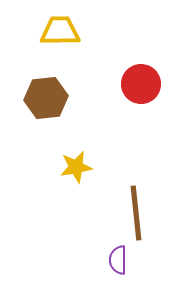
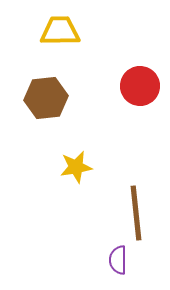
red circle: moved 1 px left, 2 px down
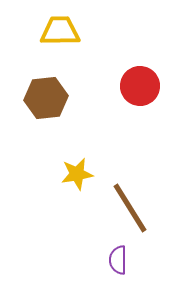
yellow star: moved 1 px right, 7 px down
brown line: moved 6 px left, 5 px up; rotated 26 degrees counterclockwise
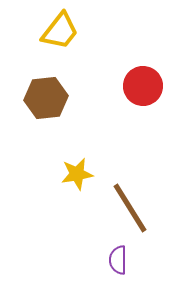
yellow trapezoid: rotated 129 degrees clockwise
red circle: moved 3 px right
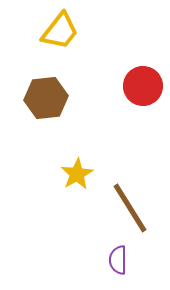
yellow star: rotated 20 degrees counterclockwise
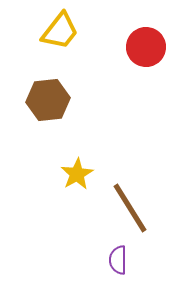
red circle: moved 3 px right, 39 px up
brown hexagon: moved 2 px right, 2 px down
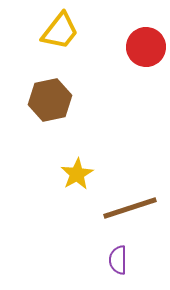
brown hexagon: moved 2 px right; rotated 6 degrees counterclockwise
brown line: rotated 76 degrees counterclockwise
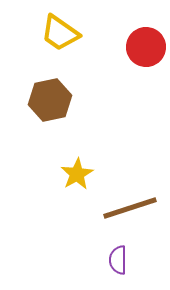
yellow trapezoid: moved 2 px down; rotated 87 degrees clockwise
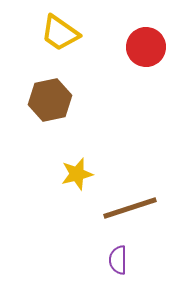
yellow star: rotated 16 degrees clockwise
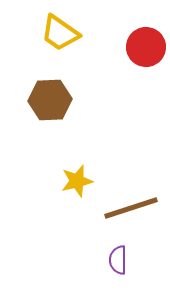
brown hexagon: rotated 9 degrees clockwise
yellow star: moved 7 px down
brown line: moved 1 px right
